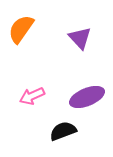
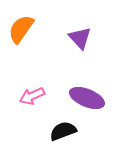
purple ellipse: moved 1 px down; rotated 44 degrees clockwise
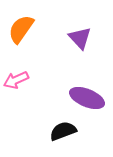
pink arrow: moved 16 px left, 16 px up
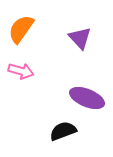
pink arrow: moved 5 px right, 9 px up; rotated 140 degrees counterclockwise
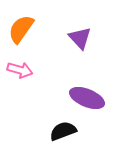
pink arrow: moved 1 px left, 1 px up
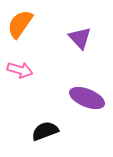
orange semicircle: moved 1 px left, 5 px up
black semicircle: moved 18 px left
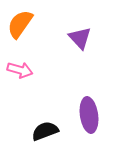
purple ellipse: moved 2 px right, 17 px down; rotated 60 degrees clockwise
